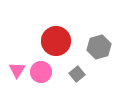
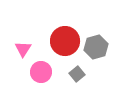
red circle: moved 9 px right
gray hexagon: moved 3 px left
pink triangle: moved 6 px right, 21 px up
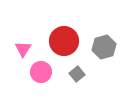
red circle: moved 1 px left
gray hexagon: moved 8 px right
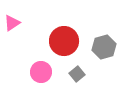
pink triangle: moved 11 px left, 26 px up; rotated 24 degrees clockwise
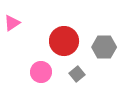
gray hexagon: rotated 15 degrees clockwise
